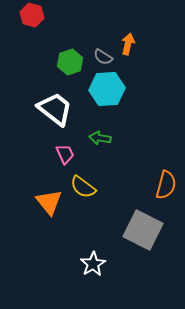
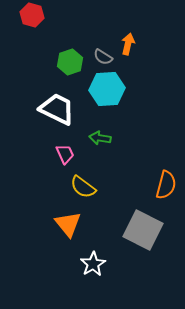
white trapezoid: moved 2 px right; rotated 12 degrees counterclockwise
orange triangle: moved 19 px right, 22 px down
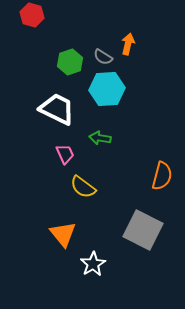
orange semicircle: moved 4 px left, 9 px up
orange triangle: moved 5 px left, 10 px down
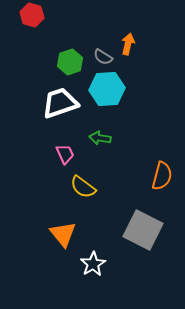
white trapezoid: moved 3 px right, 6 px up; rotated 45 degrees counterclockwise
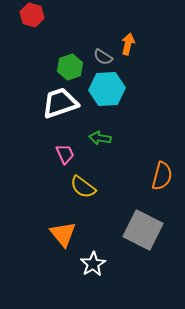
green hexagon: moved 5 px down
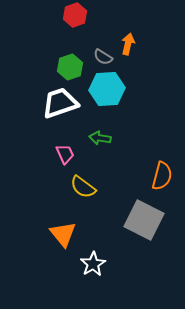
red hexagon: moved 43 px right; rotated 25 degrees clockwise
gray square: moved 1 px right, 10 px up
